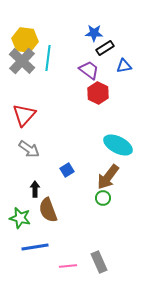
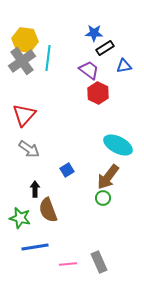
gray cross: rotated 12 degrees clockwise
pink line: moved 2 px up
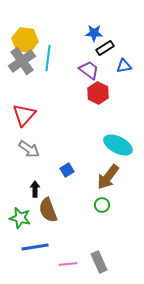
green circle: moved 1 px left, 7 px down
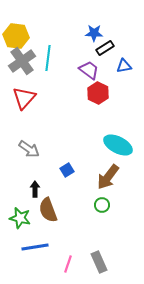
yellow hexagon: moved 9 px left, 4 px up
red triangle: moved 17 px up
pink line: rotated 66 degrees counterclockwise
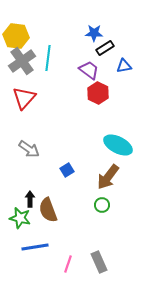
black arrow: moved 5 px left, 10 px down
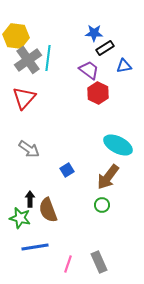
gray cross: moved 6 px right, 1 px up
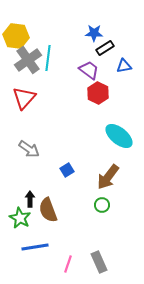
cyan ellipse: moved 1 px right, 9 px up; rotated 12 degrees clockwise
green star: rotated 15 degrees clockwise
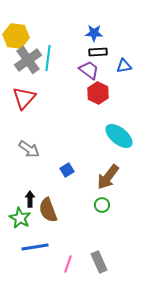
black rectangle: moved 7 px left, 4 px down; rotated 30 degrees clockwise
